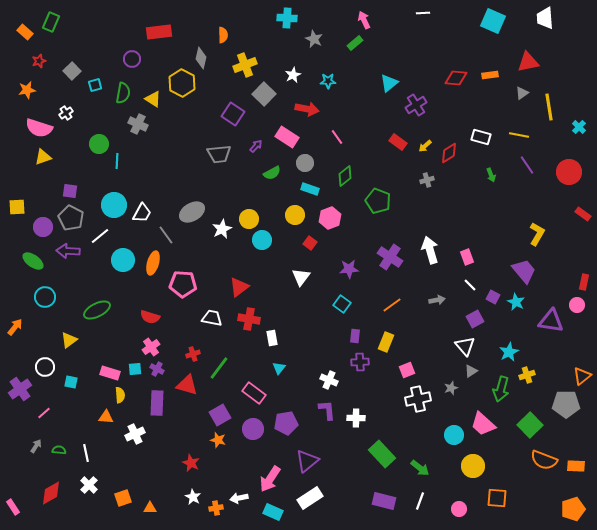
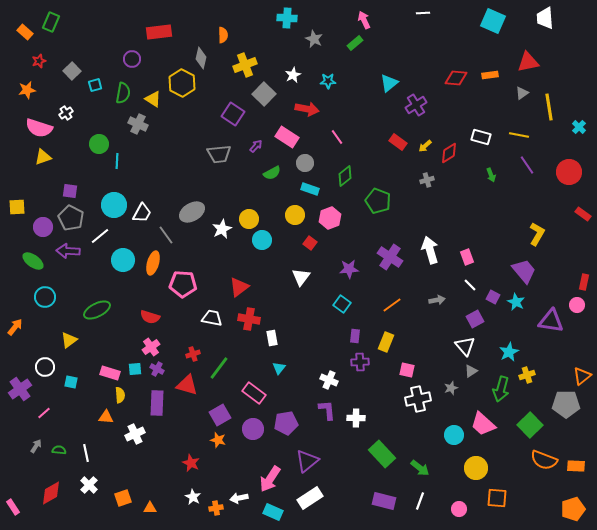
pink square at (407, 370): rotated 35 degrees clockwise
yellow circle at (473, 466): moved 3 px right, 2 px down
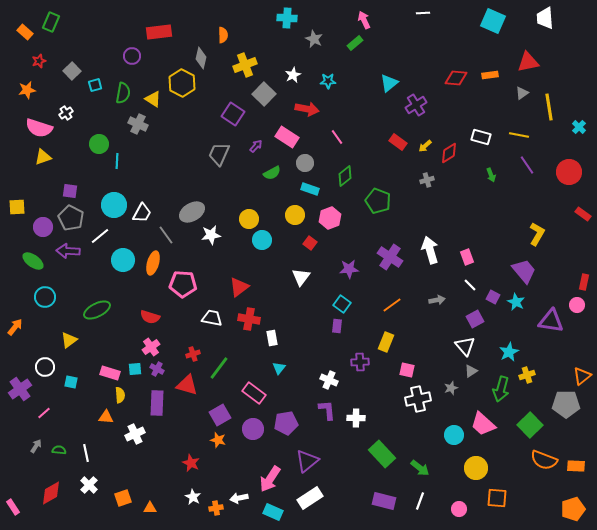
purple circle at (132, 59): moved 3 px up
gray trapezoid at (219, 154): rotated 120 degrees clockwise
white star at (222, 229): moved 11 px left, 6 px down; rotated 18 degrees clockwise
purple rectangle at (355, 336): moved 18 px left, 10 px up
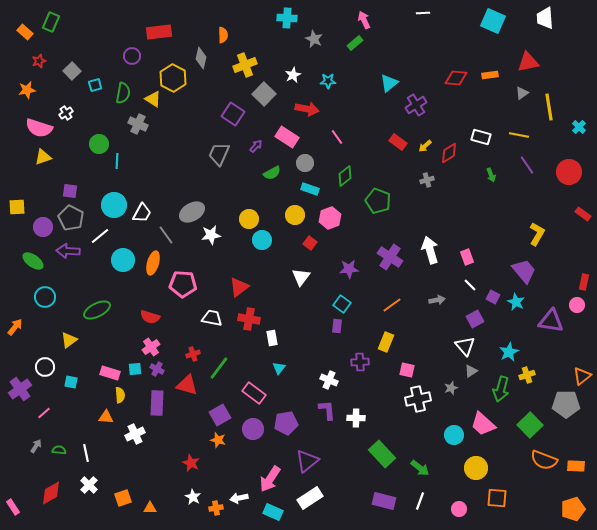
yellow hexagon at (182, 83): moved 9 px left, 5 px up
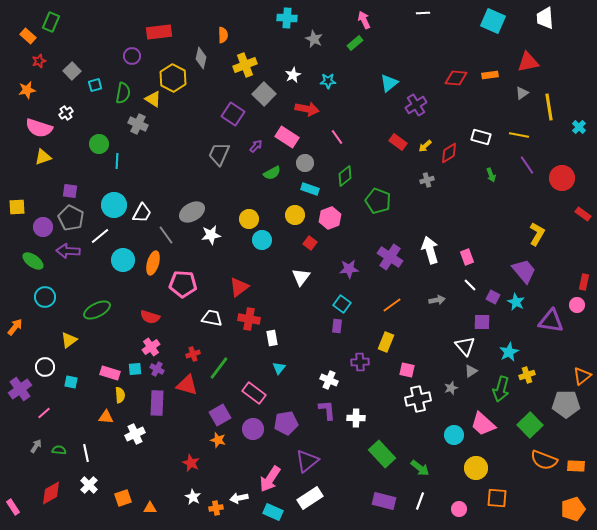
orange rectangle at (25, 32): moved 3 px right, 4 px down
red circle at (569, 172): moved 7 px left, 6 px down
purple square at (475, 319): moved 7 px right, 3 px down; rotated 30 degrees clockwise
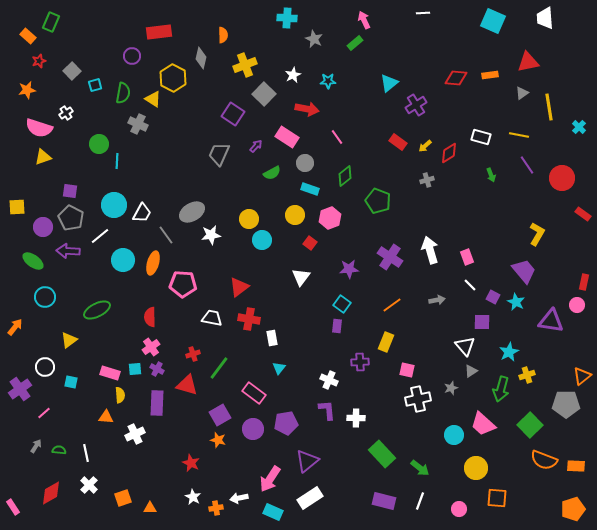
red semicircle at (150, 317): rotated 72 degrees clockwise
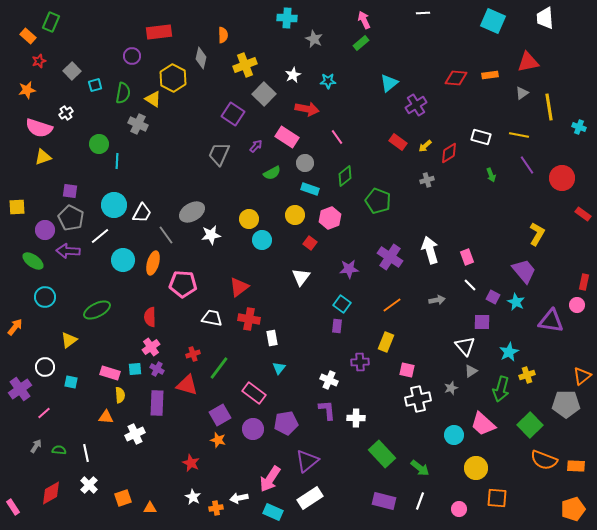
green rectangle at (355, 43): moved 6 px right
cyan cross at (579, 127): rotated 24 degrees counterclockwise
purple circle at (43, 227): moved 2 px right, 3 px down
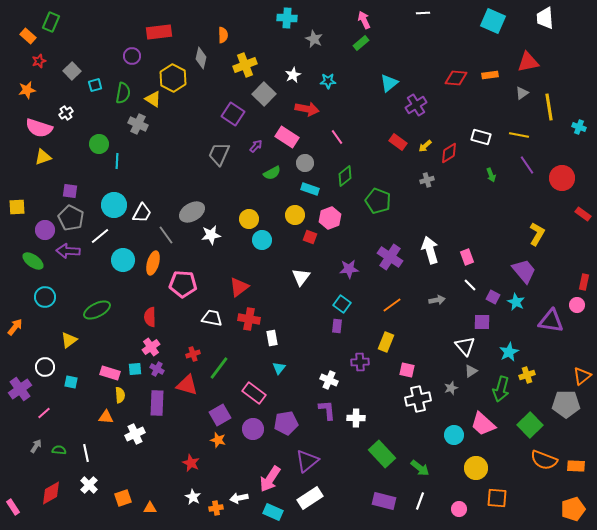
red square at (310, 243): moved 6 px up; rotated 16 degrees counterclockwise
